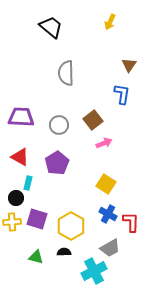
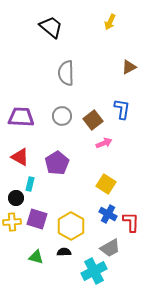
brown triangle: moved 2 px down; rotated 28 degrees clockwise
blue L-shape: moved 15 px down
gray circle: moved 3 px right, 9 px up
cyan rectangle: moved 2 px right, 1 px down
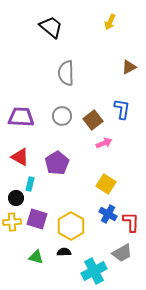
gray trapezoid: moved 12 px right, 5 px down
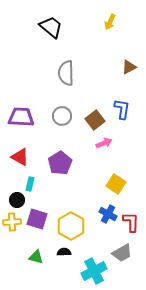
brown square: moved 2 px right
purple pentagon: moved 3 px right
yellow square: moved 10 px right
black circle: moved 1 px right, 2 px down
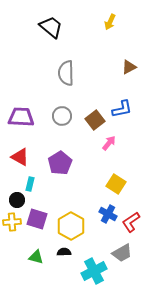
blue L-shape: rotated 70 degrees clockwise
pink arrow: moved 5 px right; rotated 28 degrees counterclockwise
red L-shape: rotated 125 degrees counterclockwise
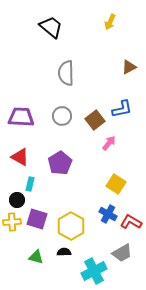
red L-shape: rotated 65 degrees clockwise
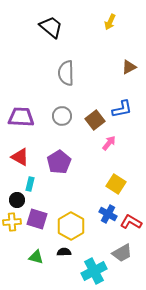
purple pentagon: moved 1 px left, 1 px up
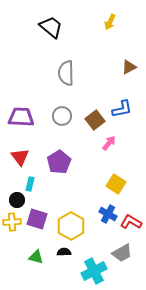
red triangle: rotated 24 degrees clockwise
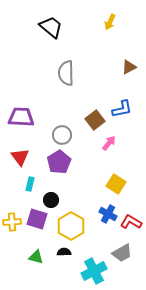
gray circle: moved 19 px down
black circle: moved 34 px right
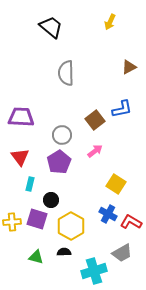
pink arrow: moved 14 px left, 8 px down; rotated 14 degrees clockwise
cyan cross: rotated 10 degrees clockwise
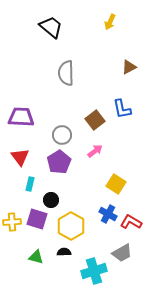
blue L-shape: rotated 90 degrees clockwise
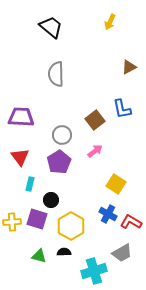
gray semicircle: moved 10 px left, 1 px down
green triangle: moved 3 px right, 1 px up
